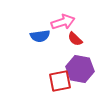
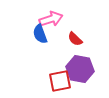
pink arrow: moved 12 px left, 3 px up
blue semicircle: moved 2 px up; rotated 78 degrees clockwise
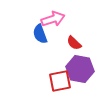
pink arrow: moved 2 px right
red semicircle: moved 1 px left, 4 px down
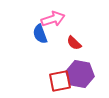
purple hexagon: moved 5 px down
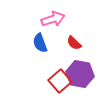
blue semicircle: moved 9 px down
red square: rotated 30 degrees counterclockwise
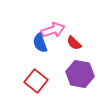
pink arrow: moved 11 px down
red square: moved 24 px left; rotated 10 degrees counterclockwise
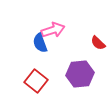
red semicircle: moved 24 px right
purple hexagon: rotated 16 degrees counterclockwise
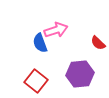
pink arrow: moved 3 px right
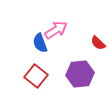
pink arrow: rotated 15 degrees counterclockwise
red square: moved 5 px up
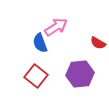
pink arrow: moved 3 px up
red semicircle: rotated 14 degrees counterclockwise
